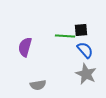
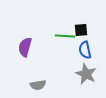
blue semicircle: rotated 150 degrees counterclockwise
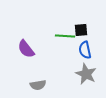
purple semicircle: moved 1 px right, 2 px down; rotated 54 degrees counterclockwise
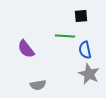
black square: moved 14 px up
gray star: moved 3 px right
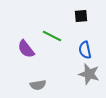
green line: moved 13 px left; rotated 24 degrees clockwise
gray star: rotated 10 degrees counterclockwise
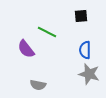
green line: moved 5 px left, 4 px up
blue semicircle: rotated 12 degrees clockwise
gray semicircle: rotated 21 degrees clockwise
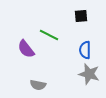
green line: moved 2 px right, 3 px down
